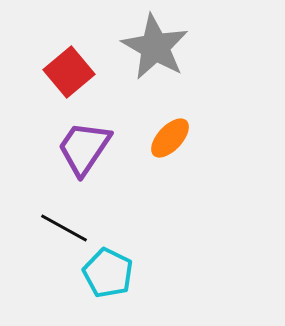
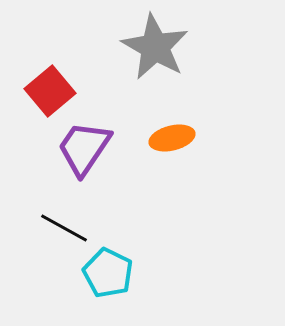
red square: moved 19 px left, 19 px down
orange ellipse: moved 2 px right; rotated 33 degrees clockwise
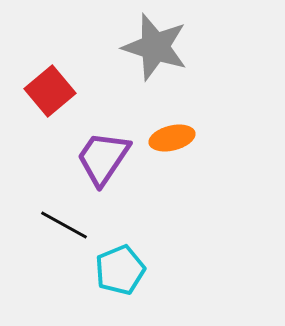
gray star: rotated 12 degrees counterclockwise
purple trapezoid: moved 19 px right, 10 px down
black line: moved 3 px up
cyan pentagon: moved 12 px right, 3 px up; rotated 24 degrees clockwise
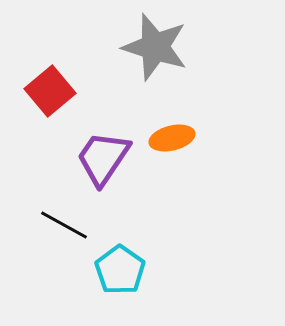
cyan pentagon: rotated 15 degrees counterclockwise
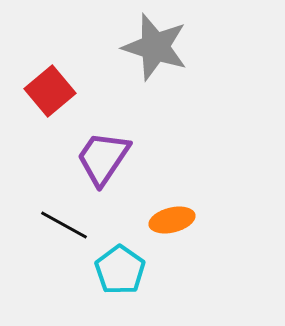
orange ellipse: moved 82 px down
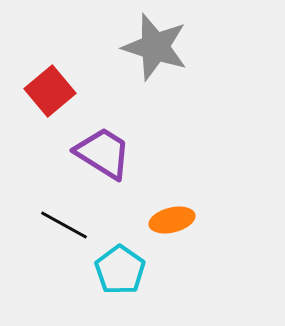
purple trapezoid: moved 5 px up; rotated 88 degrees clockwise
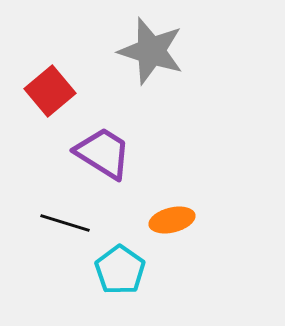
gray star: moved 4 px left, 4 px down
black line: moved 1 px right, 2 px up; rotated 12 degrees counterclockwise
